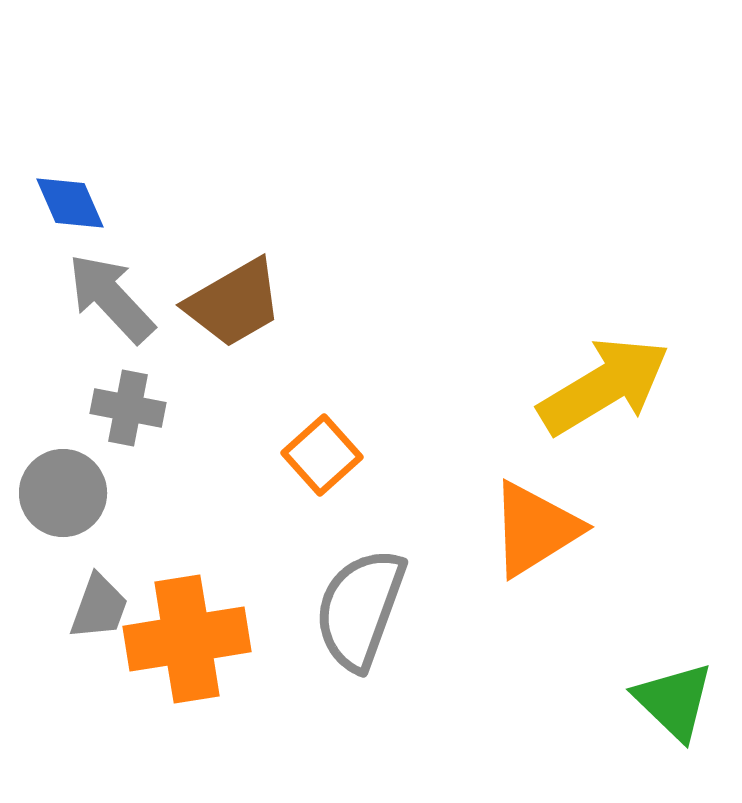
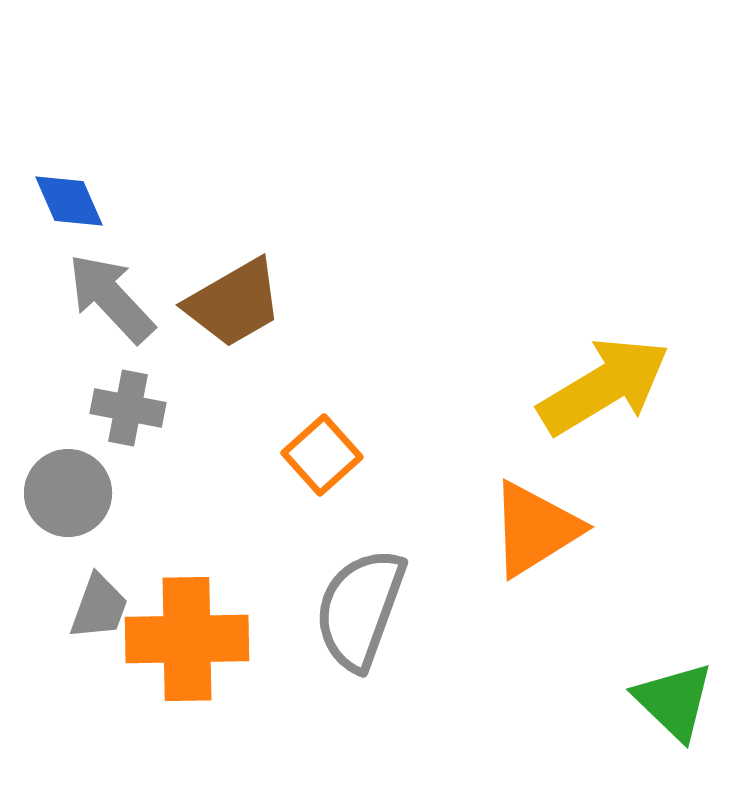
blue diamond: moved 1 px left, 2 px up
gray circle: moved 5 px right
orange cross: rotated 8 degrees clockwise
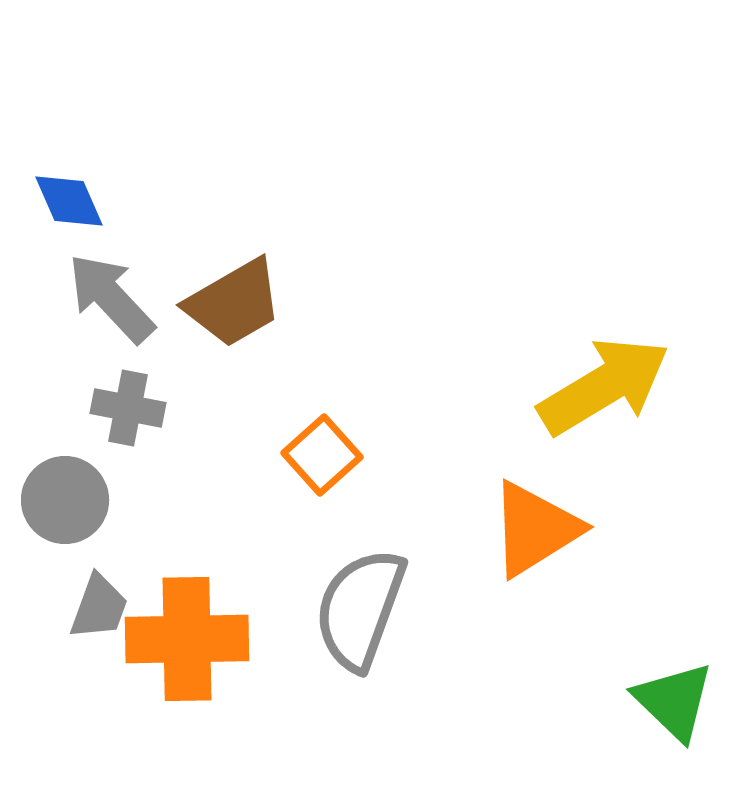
gray circle: moved 3 px left, 7 px down
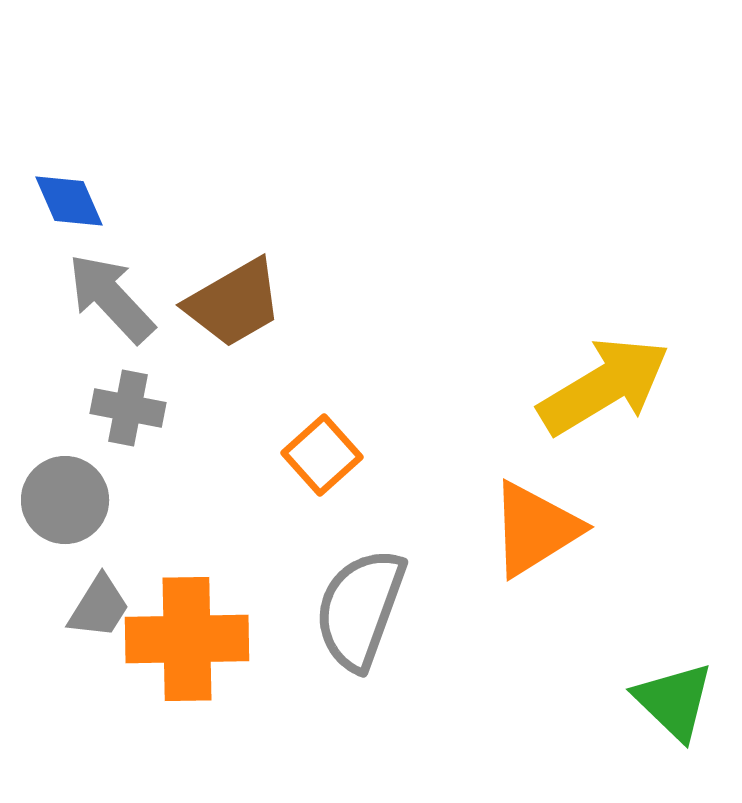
gray trapezoid: rotated 12 degrees clockwise
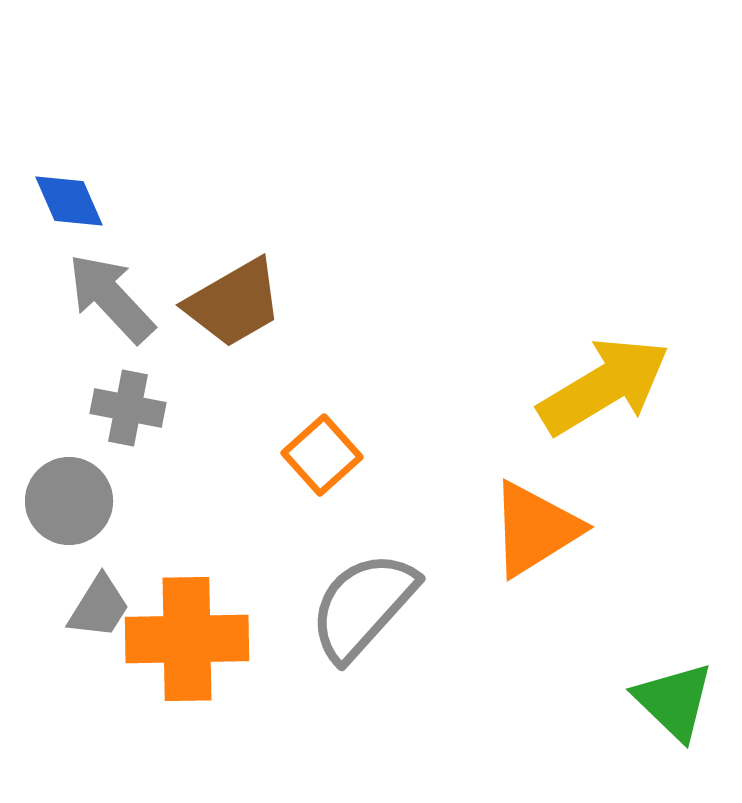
gray circle: moved 4 px right, 1 px down
gray semicircle: moved 3 px right, 3 px up; rotated 22 degrees clockwise
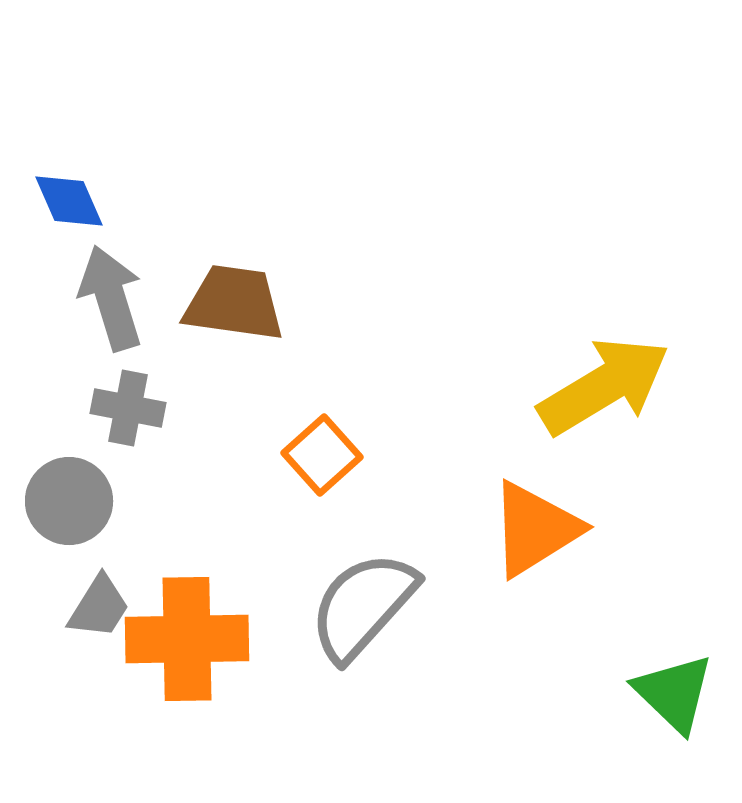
gray arrow: rotated 26 degrees clockwise
brown trapezoid: rotated 142 degrees counterclockwise
green triangle: moved 8 px up
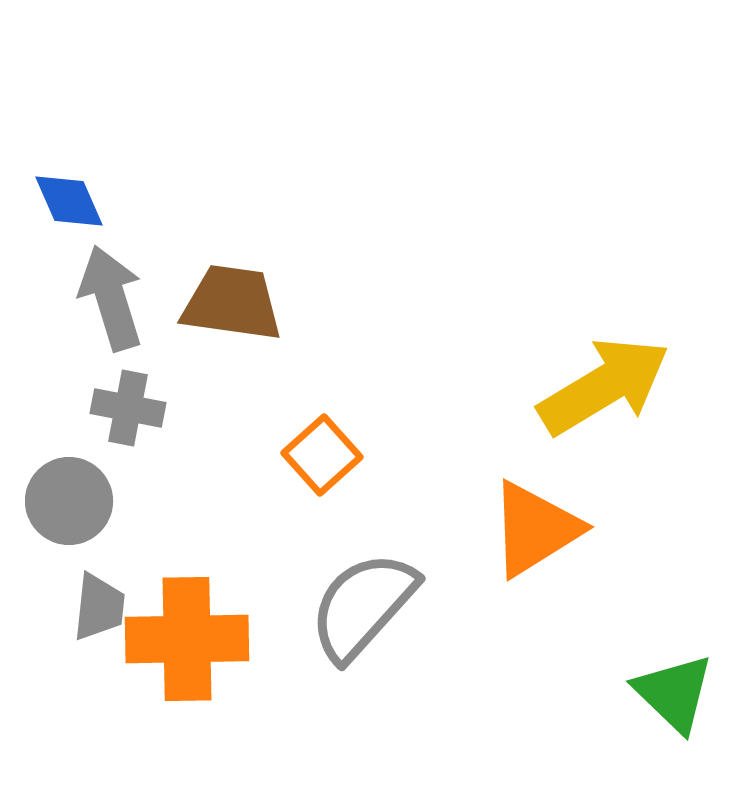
brown trapezoid: moved 2 px left
gray trapezoid: rotated 26 degrees counterclockwise
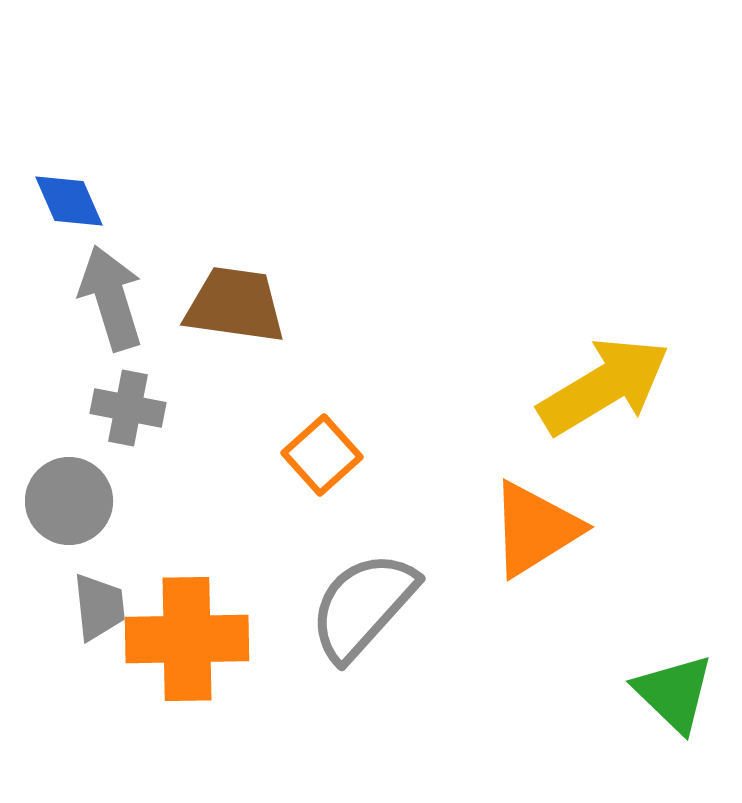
brown trapezoid: moved 3 px right, 2 px down
gray trapezoid: rotated 12 degrees counterclockwise
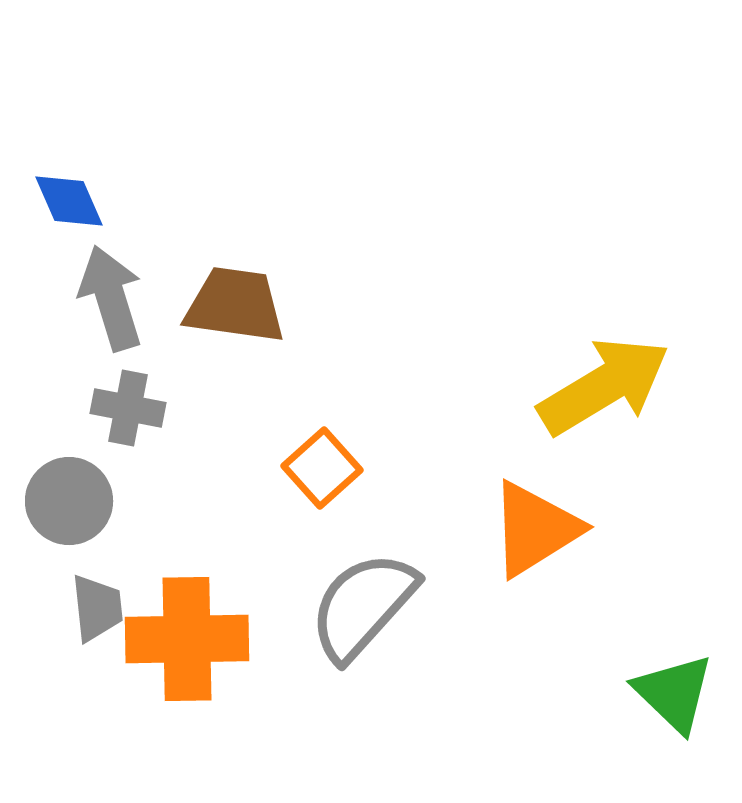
orange square: moved 13 px down
gray trapezoid: moved 2 px left, 1 px down
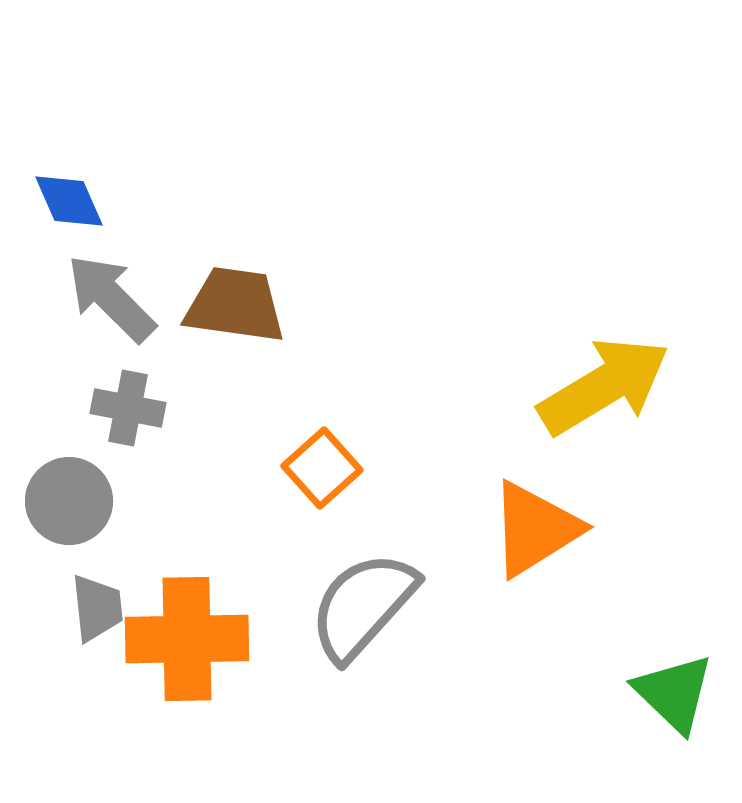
gray arrow: rotated 28 degrees counterclockwise
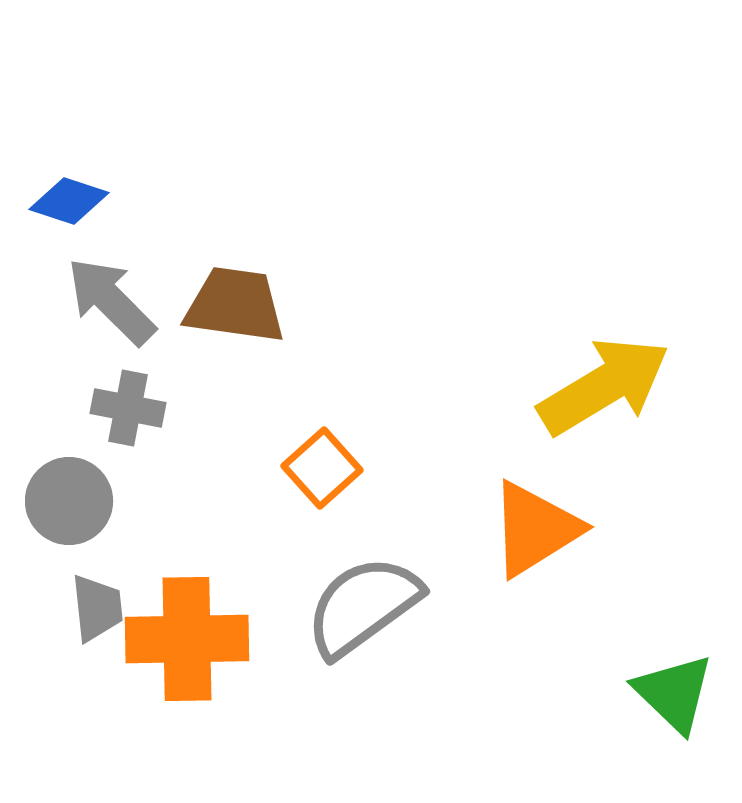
blue diamond: rotated 48 degrees counterclockwise
gray arrow: moved 3 px down
gray semicircle: rotated 12 degrees clockwise
